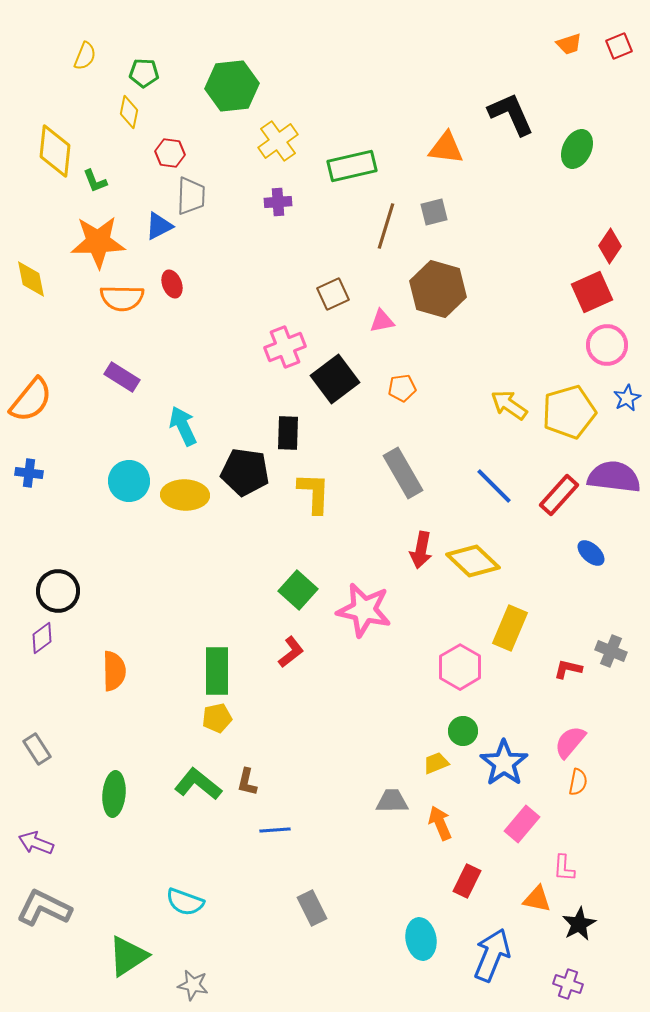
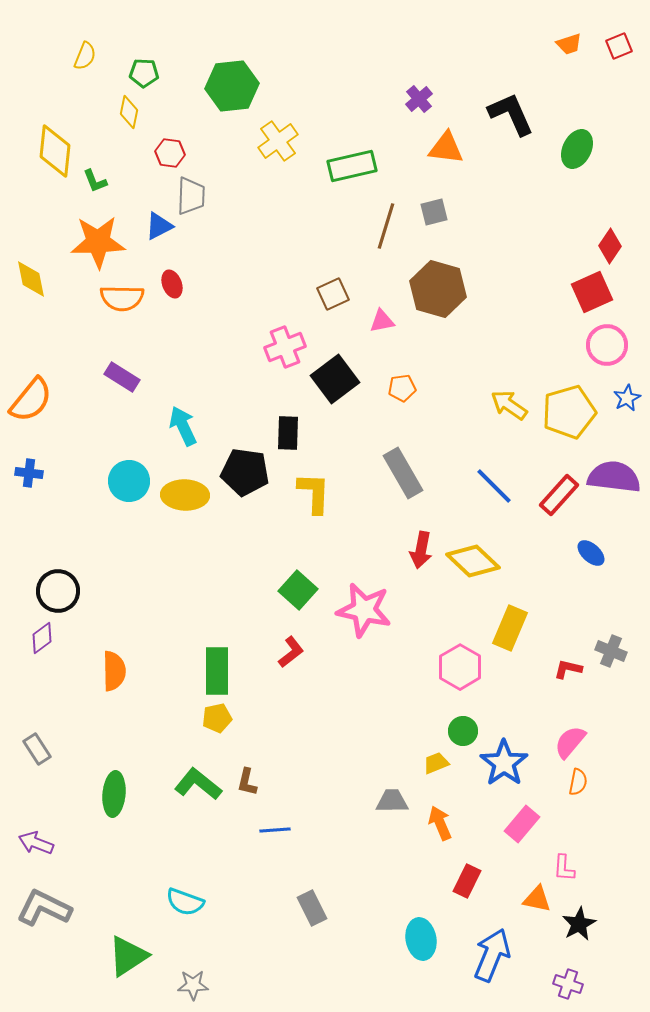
purple cross at (278, 202): moved 141 px right, 103 px up; rotated 36 degrees counterclockwise
gray star at (193, 985): rotated 12 degrees counterclockwise
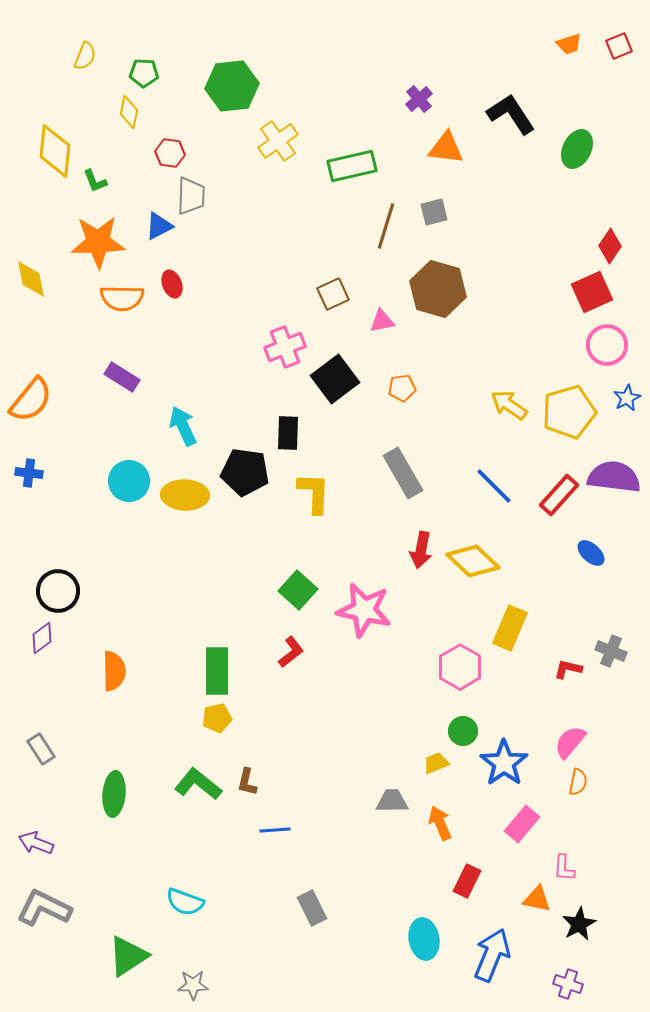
black L-shape at (511, 114): rotated 9 degrees counterclockwise
gray rectangle at (37, 749): moved 4 px right
cyan ellipse at (421, 939): moved 3 px right
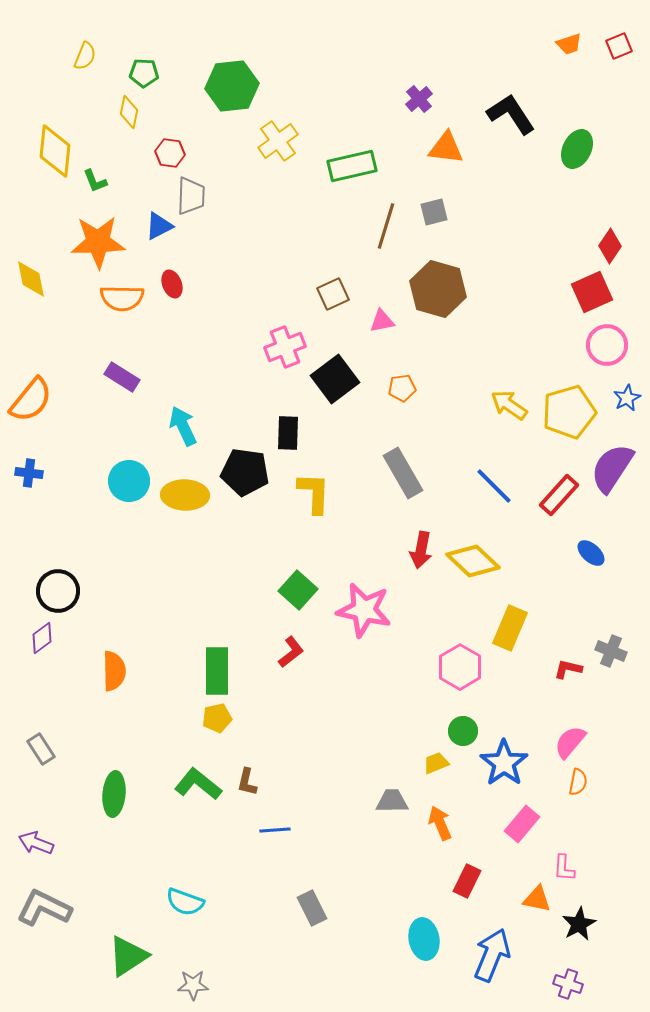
purple semicircle at (614, 477): moved 2 px left, 9 px up; rotated 64 degrees counterclockwise
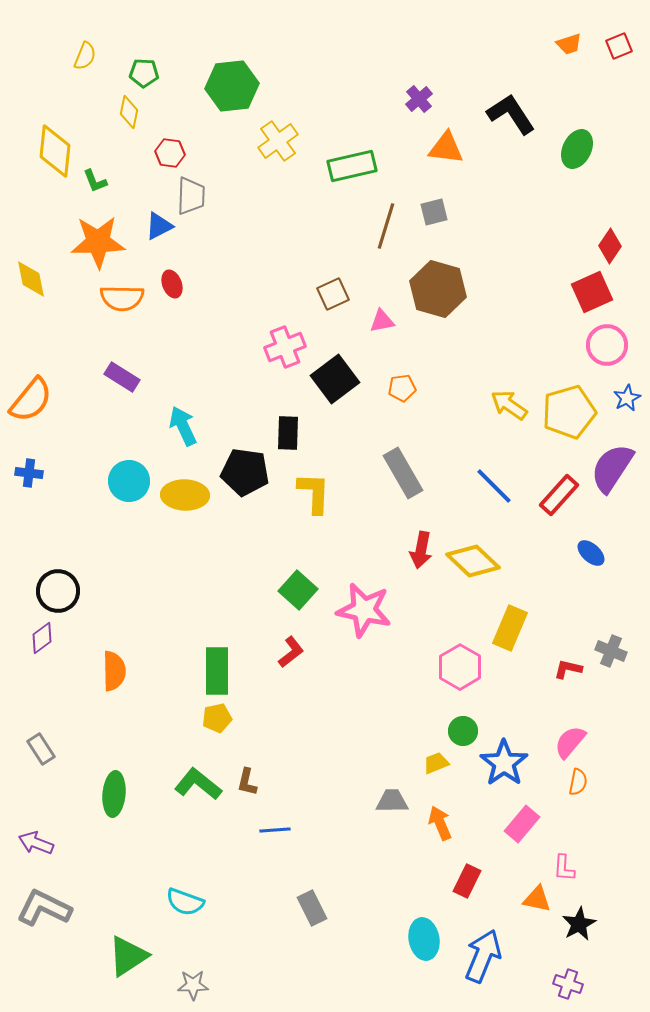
blue arrow at (492, 955): moved 9 px left, 1 px down
